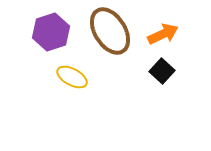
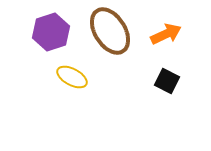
orange arrow: moved 3 px right
black square: moved 5 px right, 10 px down; rotated 15 degrees counterclockwise
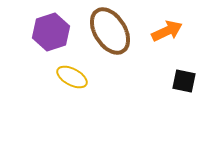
orange arrow: moved 1 px right, 3 px up
black square: moved 17 px right; rotated 15 degrees counterclockwise
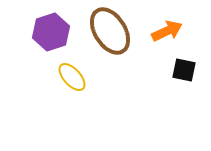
yellow ellipse: rotated 20 degrees clockwise
black square: moved 11 px up
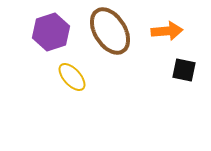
orange arrow: rotated 20 degrees clockwise
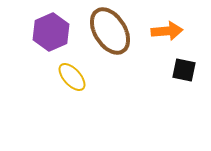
purple hexagon: rotated 6 degrees counterclockwise
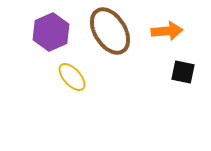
black square: moved 1 px left, 2 px down
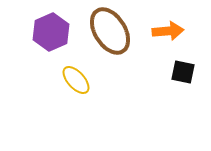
orange arrow: moved 1 px right
yellow ellipse: moved 4 px right, 3 px down
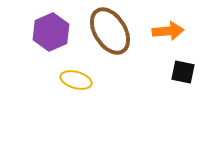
yellow ellipse: rotated 32 degrees counterclockwise
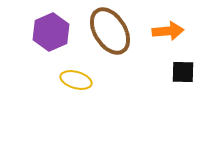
black square: rotated 10 degrees counterclockwise
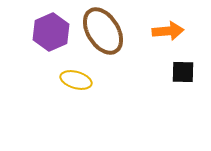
brown ellipse: moved 7 px left
